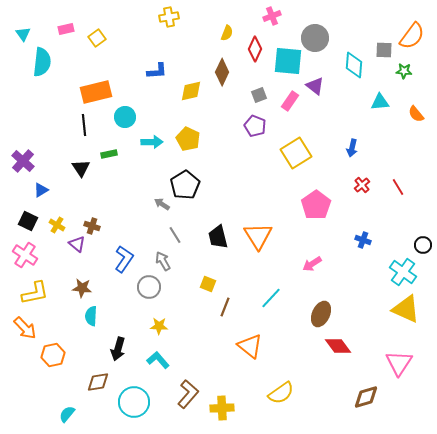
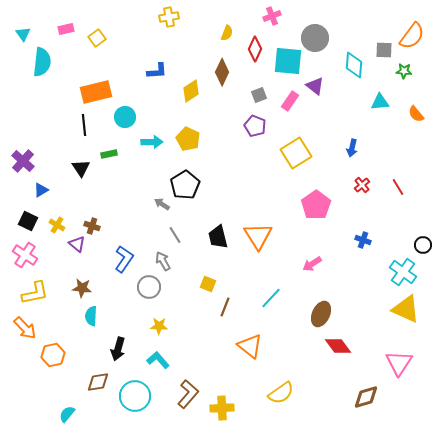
yellow diamond at (191, 91): rotated 20 degrees counterclockwise
cyan circle at (134, 402): moved 1 px right, 6 px up
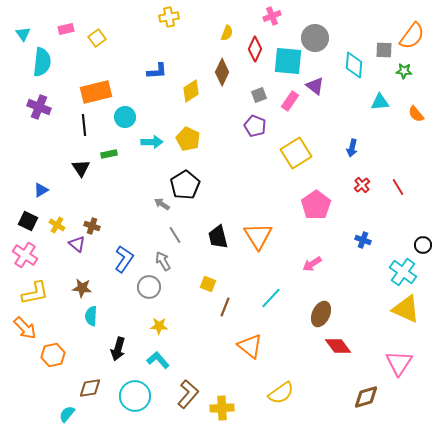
purple cross at (23, 161): moved 16 px right, 54 px up; rotated 20 degrees counterclockwise
brown diamond at (98, 382): moved 8 px left, 6 px down
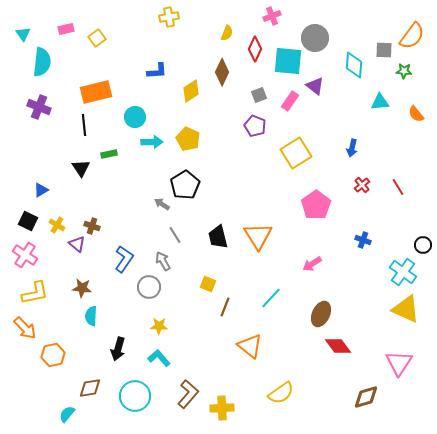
cyan circle at (125, 117): moved 10 px right
cyan L-shape at (158, 360): moved 1 px right, 2 px up
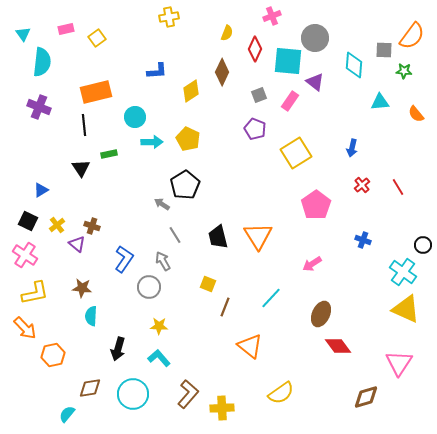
purple triangle at (315, 86): moved 4 px up
purple pentagon at (255, 126): moved 3 px down
yellow cross at (57, 225): rotated 21 degrees clockwise
cyan circle at (135, 396): moved 2 px left, 2 px up
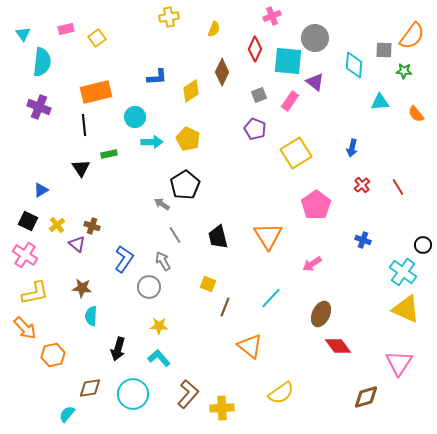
yellow semicircle at (227, 33): moved 13 px left, 4 px up
blue L-shape at (157, 71): moved 6 px down
orange triangle at (258, 236): moved 10 px right
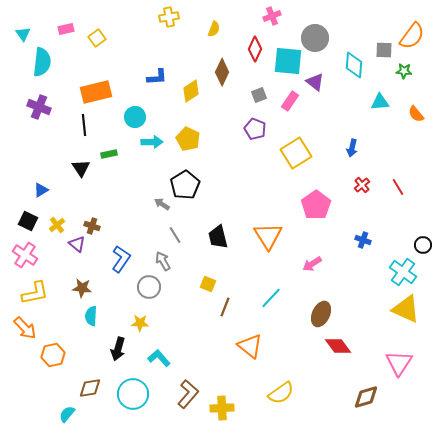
blue L-shape at (124, 259): moved 3 px left
yellow star at (159, 326): moved 19 px left, 3 px up
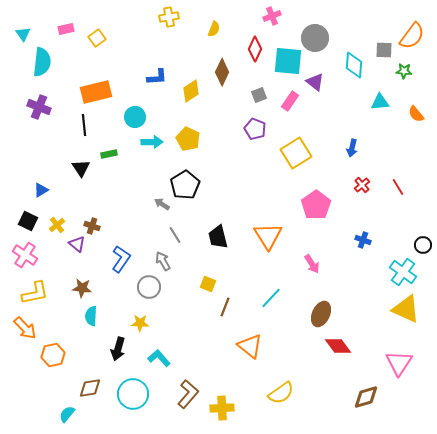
pink arrow at (312, 264): rotated 90 degrees counterclockwise
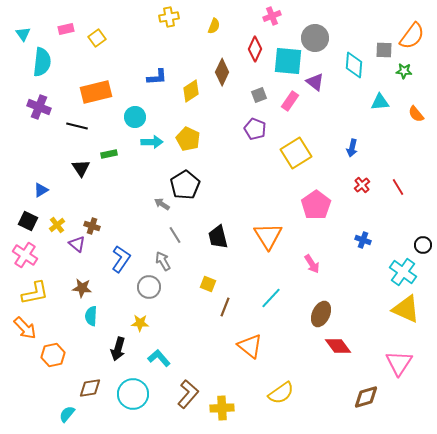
yellow semicircle at (214, 29): moved 3 px up
black line at (84, 125): moved 7 px left, 1 px down; rotated 70 degrees counterclockwise
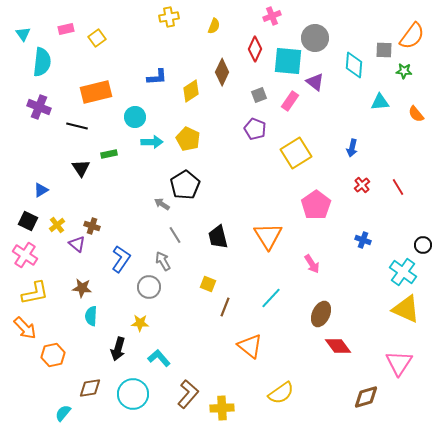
cyan semicircle at (67, 414): moved 4 px left, 1 px up
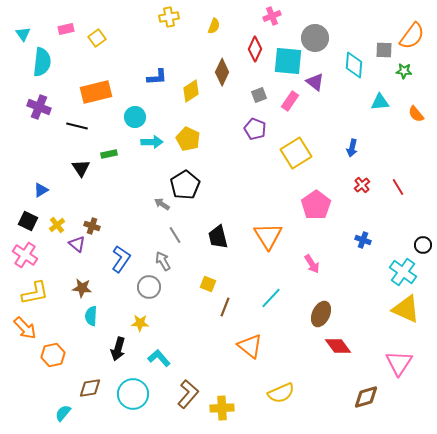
yellow semicircle at (281, 393): rotated 12 degrees clockwise
